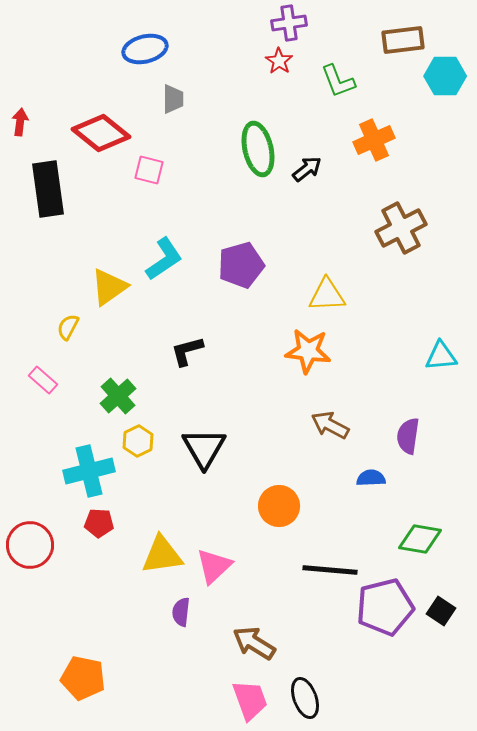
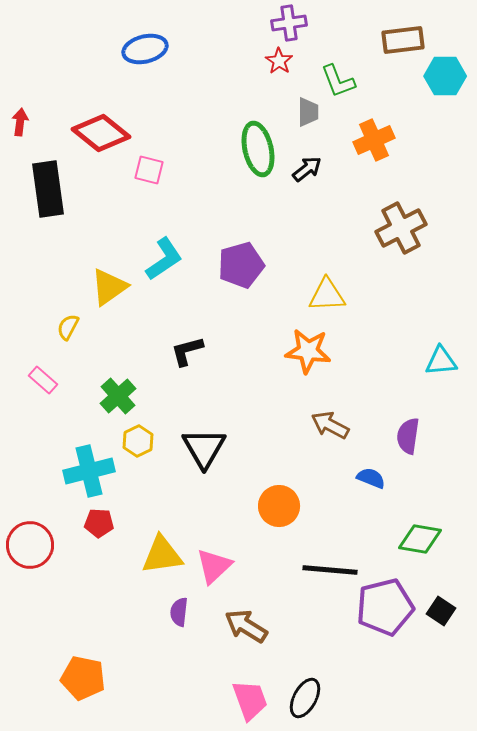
gray trapezoid at (173, 99): moved 135 px right, 13 px down
cyan triangle at (441, 356): moved 5 px down
blue semicircle at (371, 478): rotated 24 degrees clockwise
purple semicircle at (181, 612): moved 2 px left
brown arrow at (254, 643): moved 8 px left, 17 px up
black ellipse at (305, 698): rotated 48 degrees clockwise
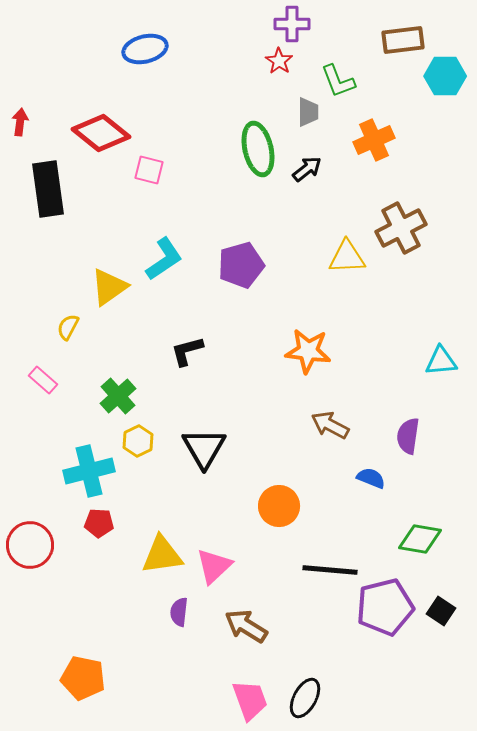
purple cross at (289, 23): moved 3 px right, 1 px down; rotated 8 degrees clockwise
yellow triangle at (327, 295): moved 20 px right, 38 px up
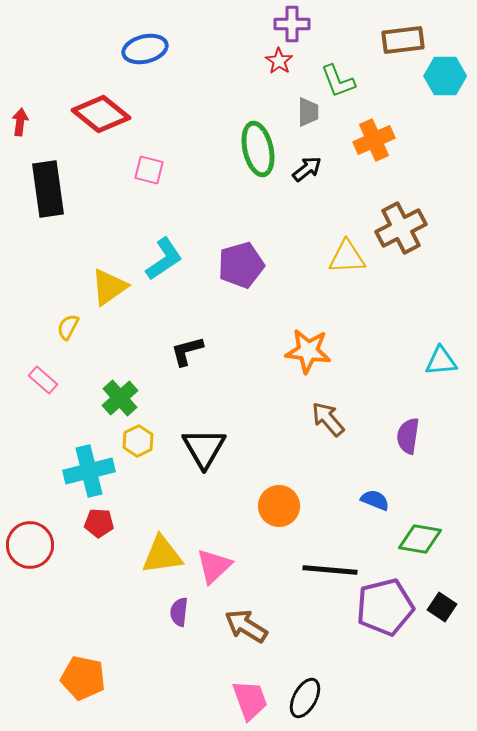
red diamond at (101, 133): moved 19 px up
green cross at (118, 396): moved 2 px right, 2 px down
brown arrow at (330, 425): moved 2 px left, 6 px up; rotated 21 degrees clockwise
blue semicircle at (371, 478): moved 4 px right, 22 px down
black square at (441, 611): moved 1 px right, 4 px up
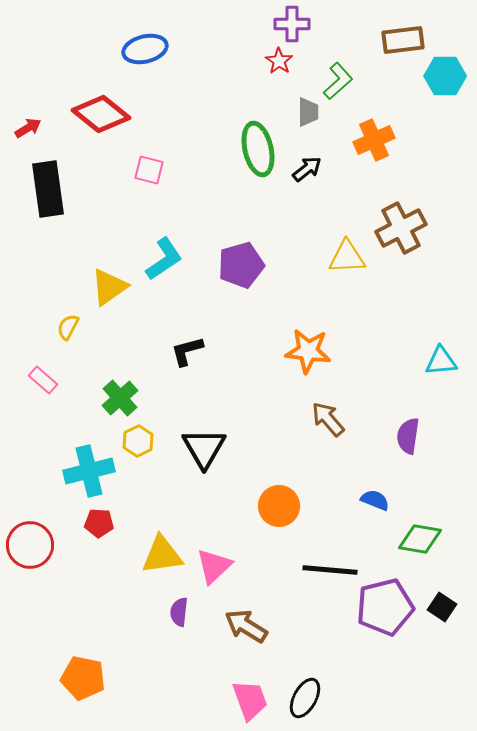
green L-shape at (338, 81): rotated 111 degrees counterclockwise
red arrow at (20, 122): moved 8 px right, 6 px down; rotated 52 degrees clockwise
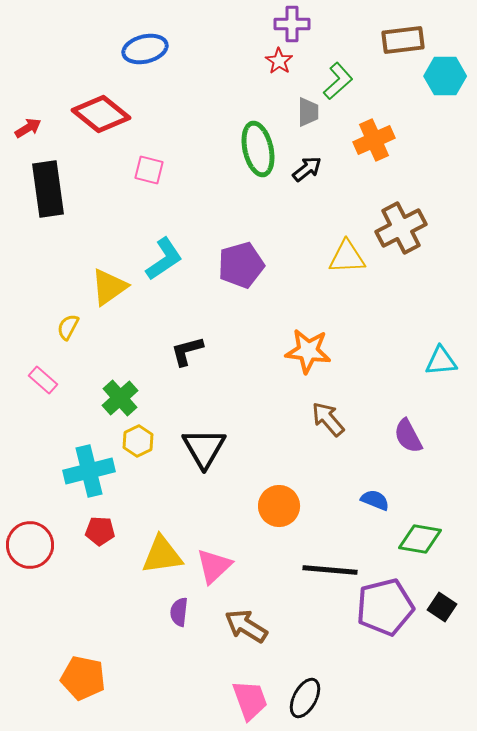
purple semicircle at (408, 436): rotated 36 degrees counterclockwise
red pentagon at (99, 523): moved 1 px right, 8 px down
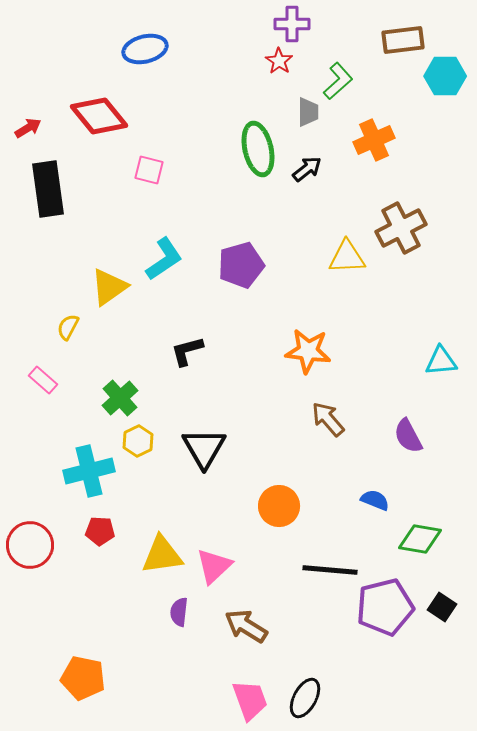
red diamond at (101, 114): moved 2 px left, 2 px down; rotated 12 degrees clockwise
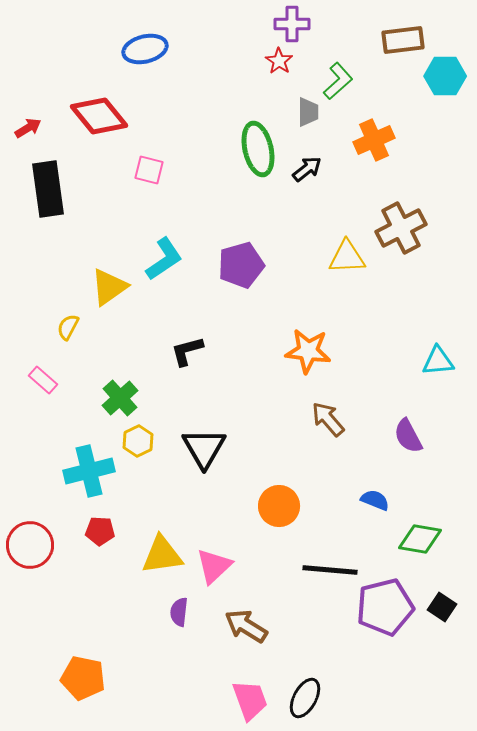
cyan triangle at (441, 361): moved 3 px left
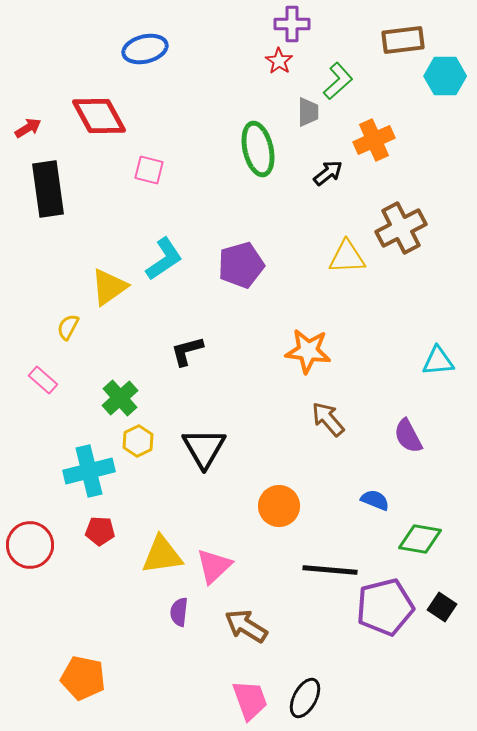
red diamond at (99, 116): rotated 10 degrees clockwise
black arrow at (307, 169): moved 21 px right, 4 px down
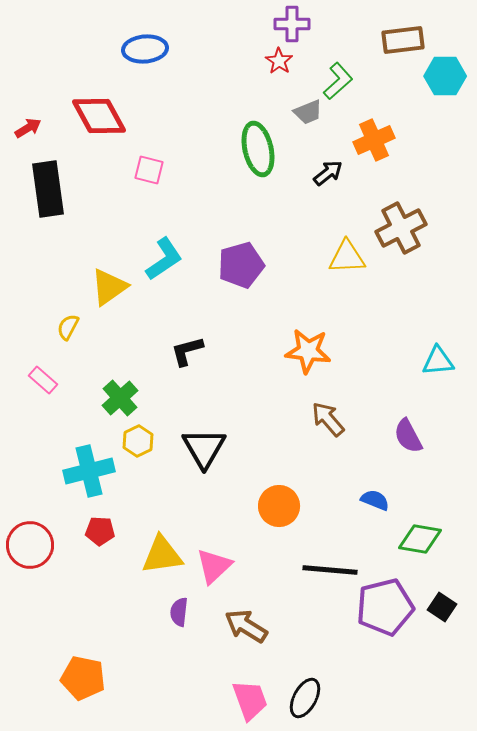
blue ellipse at (145, 49): rotated 9 degrees clockwise
gray trapezoid at (308, 112): rotated 68 degrees clockwise
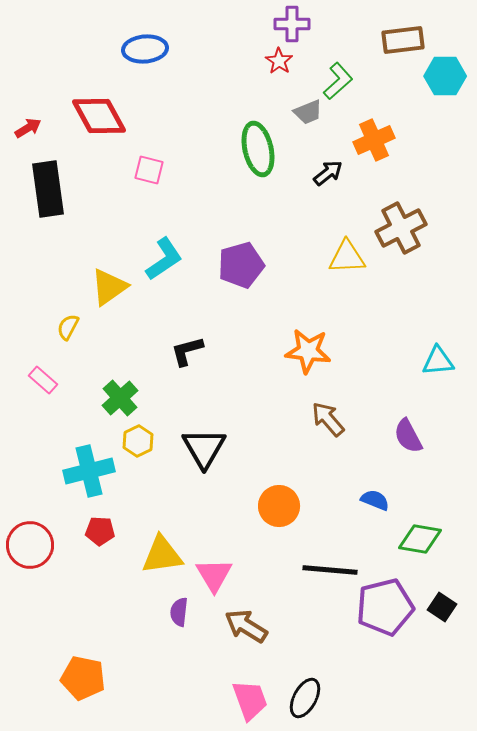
pink triangle at (214, 566): moved 9 px down; rotated 18 degrees counterclockwise
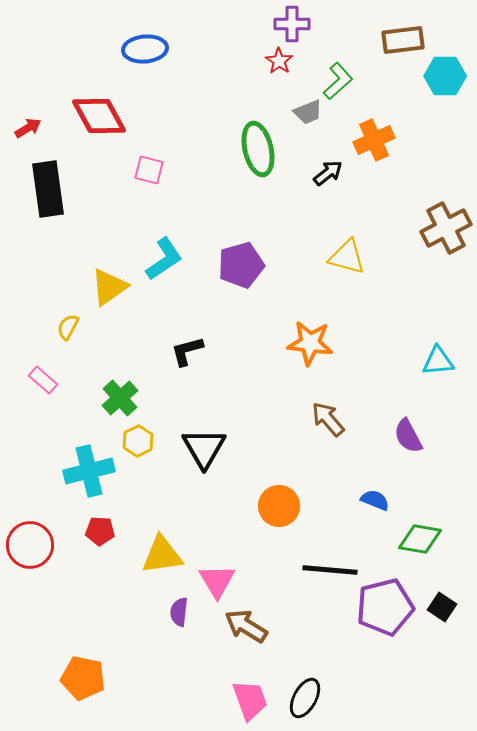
brown cross at (401, 228): moved 45 px right
yellow triangle at (347, 257): rotated 18 degrees clockwise
orange star at (308, 351): moved 2 px right, 8 px up
pink triangle at (214, 575): moved 3 px right, 6 px down
